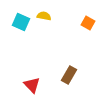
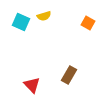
yellow semicircle: rotated 152 degrees clockwise
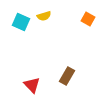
orange square: moved 4 px up
brown rectangle: moved 2 px left, 1 px down
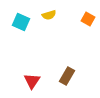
yellow semicircle: moved 5 px right, 1 px up
red triangle: moved 4 px up; rotated 18 degrees clockwise
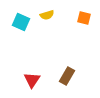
yellow semicircle: moved 2 px left
orange square: moved 4 px left, 1 px up; rotated 16 degrees counterclockwise
red triangle: moved 1 px up
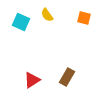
yellow semicircle: rotated 72 degrees clockwise
brown rectangle: moved 1 px down
red triangle: rotated 24 degrees clockwise
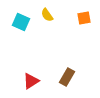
orange square: rotated 24 degrees counterclockwise
red triangle: moved 1 px left, 1 px down
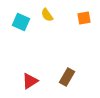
red triangle: moved 1 px left
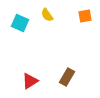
orange square: moved 1 px right, 2 px up
cyan square: moved 1 px left, 1 px down
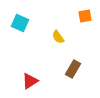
yellow semicircle: moved 11 px right, 22 px down
brown rectangle: moved 6 px right, 8 px up
